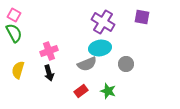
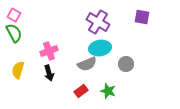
purple cross: moved 5 px left
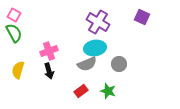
purple square: rotated 14 degrees clockwise
cyan ellipse: moved 5 px left
gray circle: moved 7 px left
black arrow: moved 2 px up
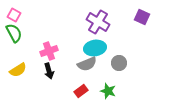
gray circle: moved 1 px up
yellow semicircle: rotated 138 degrees counterclockwise
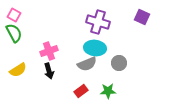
purple cross: rotated 15 degrees counterclockwise
cyan ellipse: rotated 15 degrees clockwise
green star: rotated 21 degrees counterclockwise
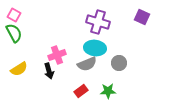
pink cross: moved 8 px right, 4 px down
yellow semicircle: moved 1 px right, 1 px up
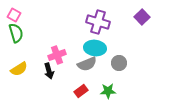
purple square: rotated 21 degrees clockwise
green semicircle: moved 2 px right; rotated 12 degrees clockwise
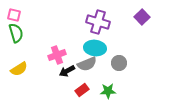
pink square: rotated 16 degrees counterclockwise
black arrow: moved 18 px right; rotated 77 degrees clockwise
red rectangle: moved 1 px right, 1 px up
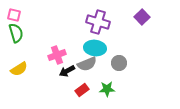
green star: moved 1 px left, 2 px up
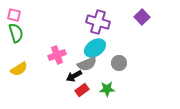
cyan ellipse: rotated 40 degrees counterclockwise
black arrow: moved 7 px right, 5 px down
